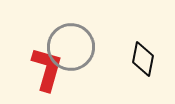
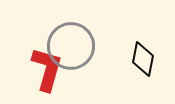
gray circle: moved 1 px up
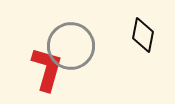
black diamond: moved 24 px up
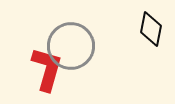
black diamond: moved 8 px right, 6 px up
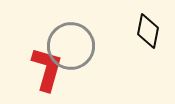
black diamond: moved 3 px left, 2 px down
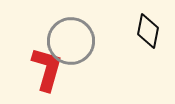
gray circle: moved 5 px up
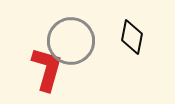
black diamond: moved 16 px left, 6 px down
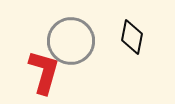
red L-shape: moved 3 px left, 3 px down
